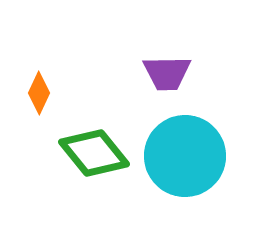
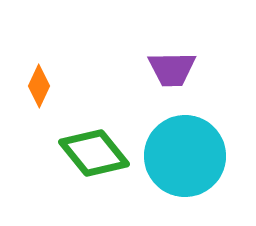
purple trapezoid: moved 5 px right, 4 px up
orange diamond: moved 7 px up
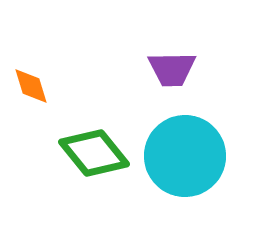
orange diamond: moved 8 px left; rotated 42 degrees counterclockwise
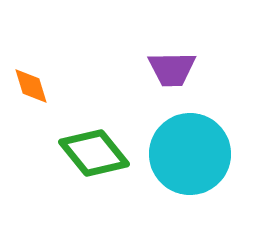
cyan circle: moved 5 px right, 2 px up
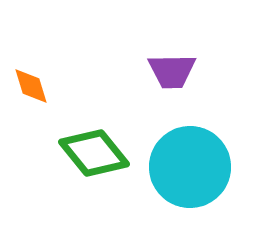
purple trapezoid: moved 2 px down
cyan circle: moved 13 px down
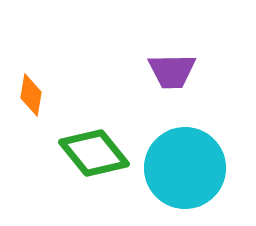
orange diamond: moved 9 px down; rotated 27 degrees clockwise
cyan circle: moved 5 px left, 1 px down
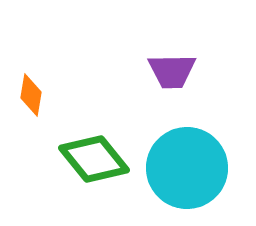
green diamond: moved 6 px down
cyan circle: moved 2 px right
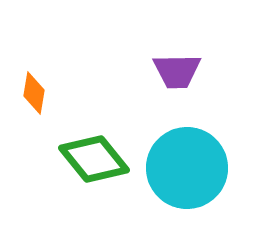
purple trapezoid: moved 5 px right
orange diamond: moved 3 px right, 2 px up
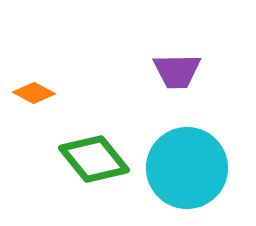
orange diamond: rotated 72 degrees counterclockwise
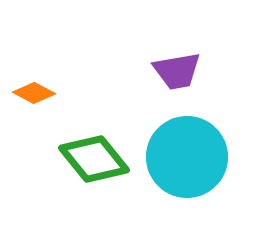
purple trapezoid: rotated 9 degrees counterclockwise
cyan circle: moved 11 px up
